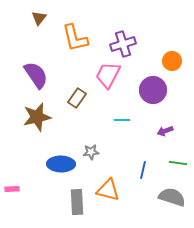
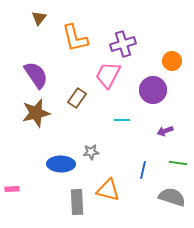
brown star: moved 1 px left, 4 px up
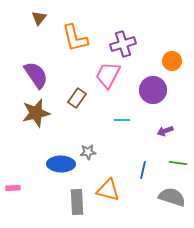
gray star: moved 3 px left
pink rectangle: moved 1 px right, 1 px up
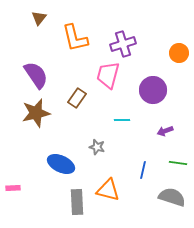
orange circle: moved 7 px right, 8 px up
pink trapezoid: rotated 12 degrees counterclockwise
gray star: moved 9 px right, 5 px up; rotated 21 degrees clockwise
blue ellipse: rotated 24 degrees clockwise
